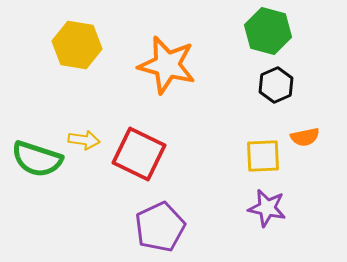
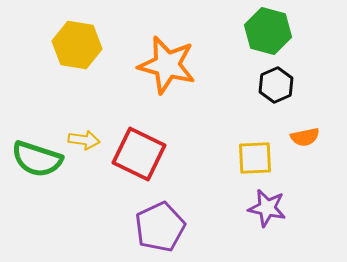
yellow square: moved 8 px left, 2 px down
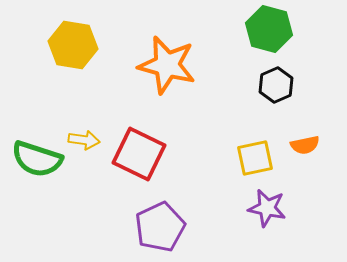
green hexagon: moved 1 px right, 2 px up
yellow hexagon: moved 4 px left
orange semicircle: moved 8 px down
yellow square: rotated 9 degrees counterclockwise
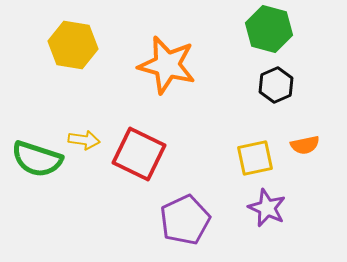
purple star: rotated 12 degrees clockwise
purple pentagon: moved 25 px right, 7 px up
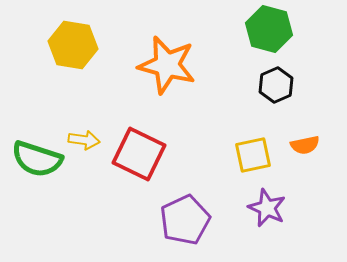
yellow square: moved 2 px left, 3 px up
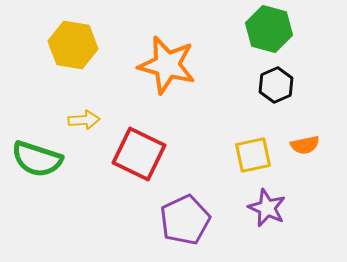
yellow arrow: moved 20 px up; rotated 12 degrees counterclockwise
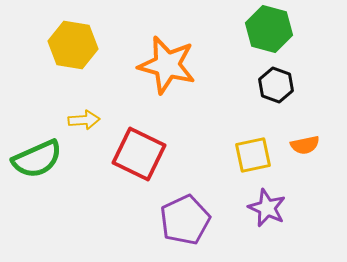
black hexagon: rotated 16 degrees counterclockwise
green semicircle: rotated 42 degrees counterclockwise
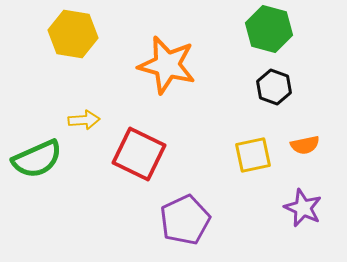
yellow hexagon: moved 11 px up
black hexagon: moved 2 px left, 2 px down
purple star: moved 36 px right
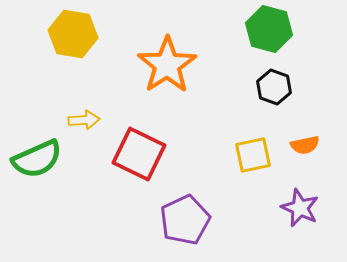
orange star: rotated 24 degrees clockwise
purple star: moved 3 px left
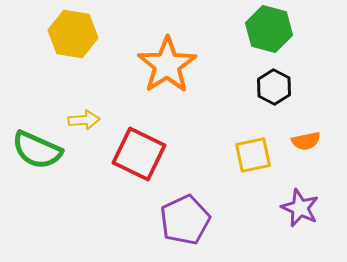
black hexagon: rotated 8 degrees clockwise
orange semicircle: moved 1 px right, 4 px up
green semicircle: moved 9 px up; rotated 48 degrees clockwise
